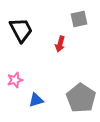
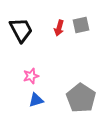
gray square: moved 2 px right, 6 px down
red arrow: moved 1 px left, 16 px up
pink star: moved 16 px right, 4 px up
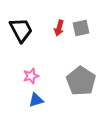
gray square: moved 3 px down
gray pentagon: moved 17 px up
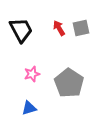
red arrow: rotated 133 degrees clockwise
pink star: moved 1 px right, 2 px up
gray pentagon: moved 12 px left, 2 px down
blue triangle: moved 7 px left, 8 px down
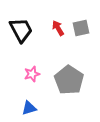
red arrow: moved 1 px left
gray pentagon: moved 3 px up
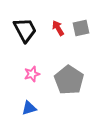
black trapezoid: moved 4 px right
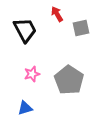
red arrow: moved 1 px left, 14 px up
blue triangle: moved 4 px left
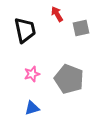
black trapezoid: rotated 16 degrees clockwise
gray pentagon: moved 1 px up; rotated 12 degrees counterclockwise
blue triangle: moved 7 px right
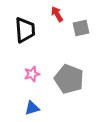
black trapezoid: rotated 8 degrees clockwise
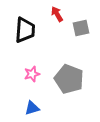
black trapezoid: rotated 8 degrees clockwise
